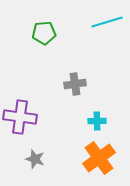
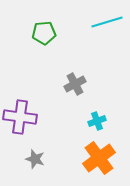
gray cross: rotated 20 degrees counterclockwise
cyan cross: rotated 18 degrees counterclockwise
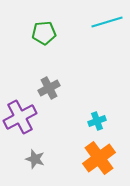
gray cross: moved 26 px left, 4 px down
purple cross: rotated 36 degrees counterclockwise
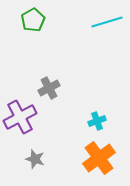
green pentagon: moved 11 px left, 13 px up; rotated 25 degrees counterclockwise
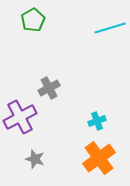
cyan line: moved 3 px right, 6 px down
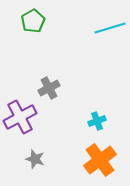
green pentagon: moved 1 px down
orange cross: moved 1 px right, 2 px down
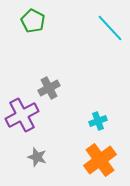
green pentagon: rotated 15 degrees counterclockwise
cyan line: rotated 64 degrees clockwise
purple cross: moved 2 px right, 2 px up
cyan cross: moved 1 px right
gray star: moved 2 px right, 2 px up
